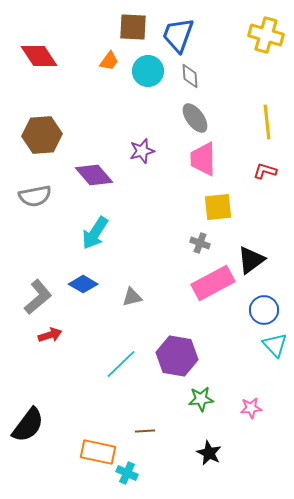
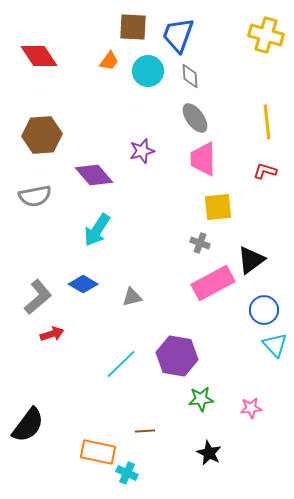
cyan arrow: moved 2 px right, 3 px up
red arrow: moved 2 px right, 1 px up
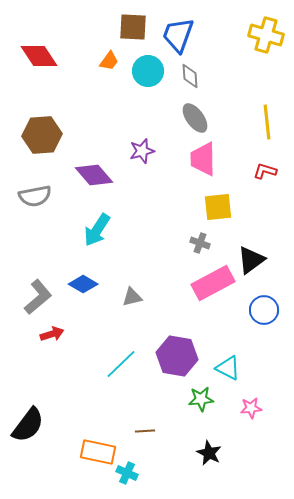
cyan triangle: moved 47 px left, 23 px down; rotated 20 degrees counterclockwise
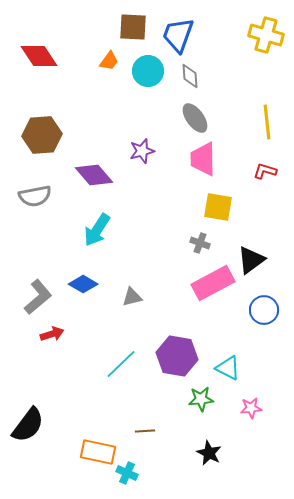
yellow square: rotated 16 degrees clockwise
